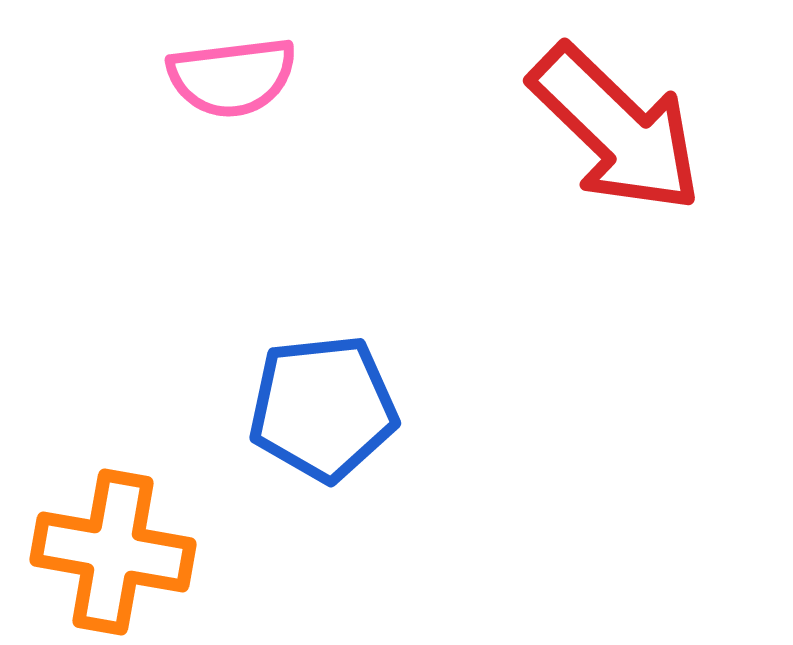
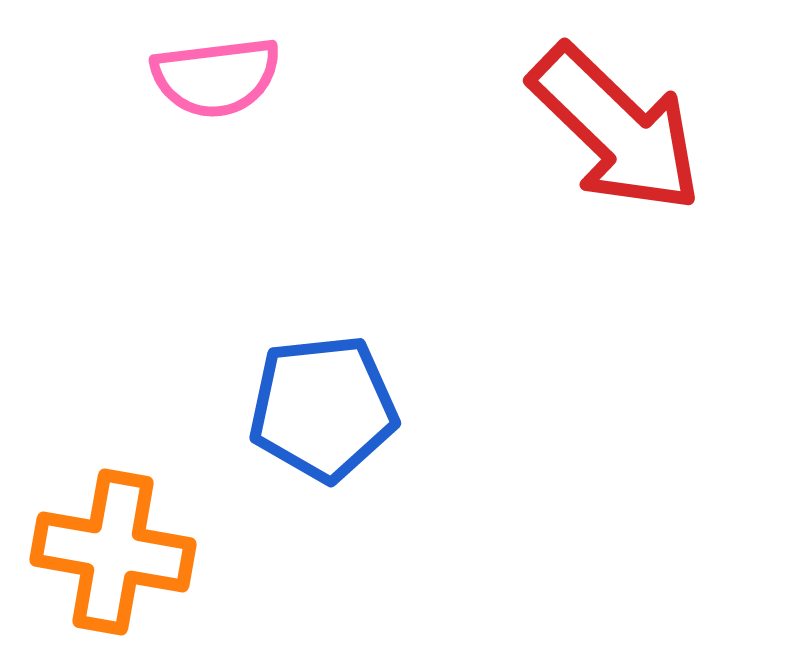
pink semicircle: moved 16 px left
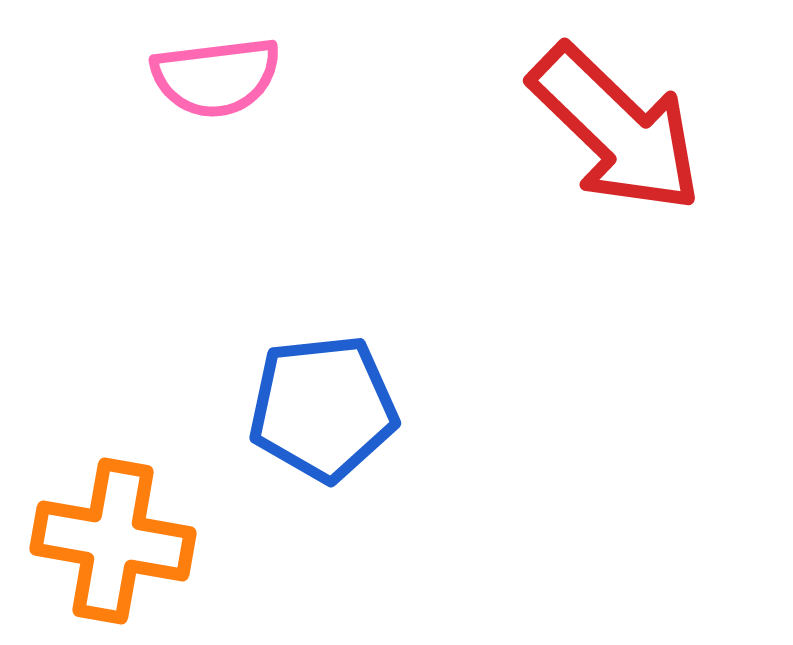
orange cross: moved 11 px up
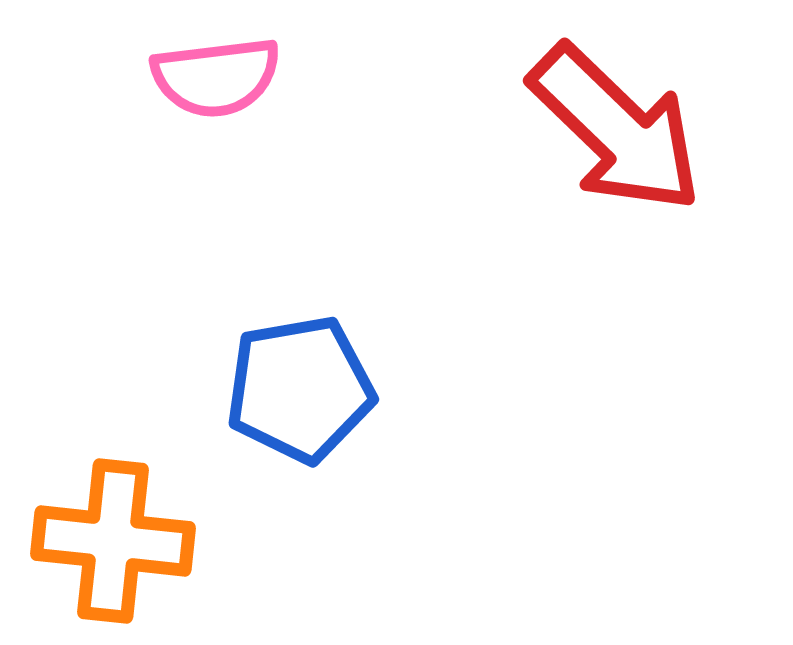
blue pentagon: moved 23 px left, 19 px up; rotated 4 degrees counterclockwise
orange cross: rotated 4 degrees counterclockwise
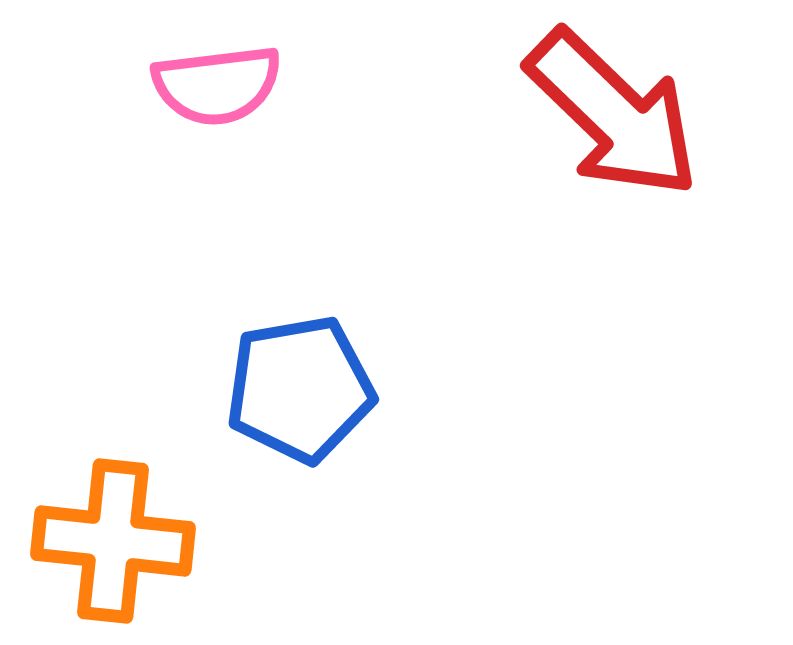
pink semicircle: moved 1 px right, 8 px down
red arrow: moved 3 px left, 15 px up
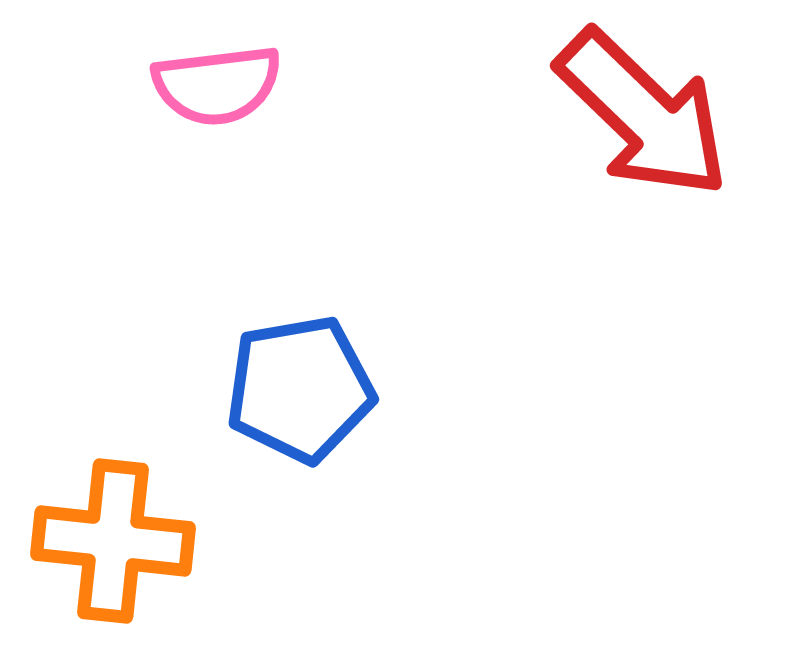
red arrow: moved 30 px right
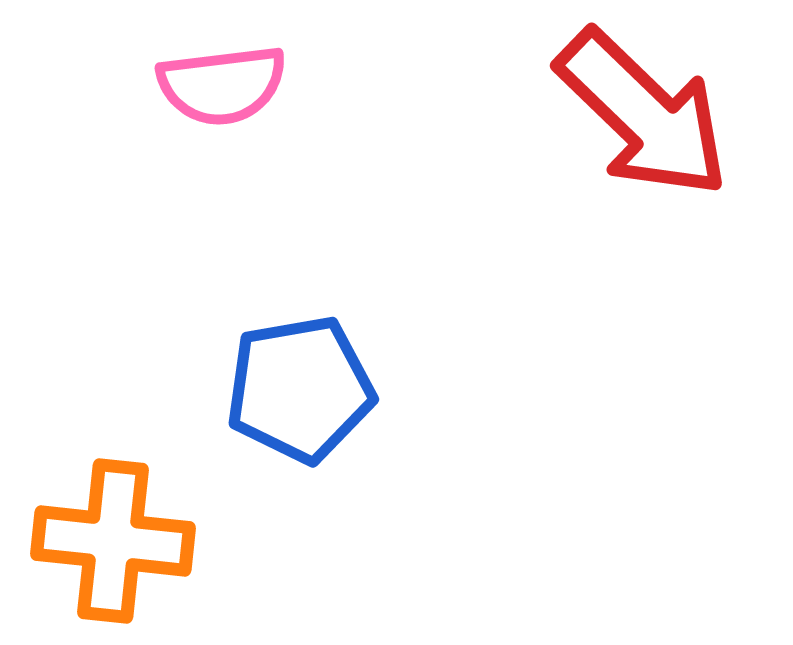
pink semicircle: moved 5 px right
